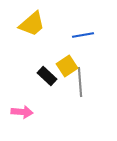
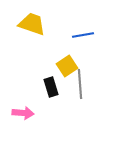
yellow trapezoid: rotated 120 degrees counterclockwise
black rectangle: moved 4 px right, 11 px down; rotated 30 degrees clockwise
gray line: moved 2 px down
pink arrow: moved 1 px right, 1 px down
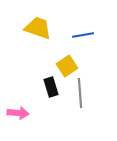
yellow trapezoid: moved 6 px right, 4 px down
gray line: moved 9 px down
pink arrow: moved 5 px left
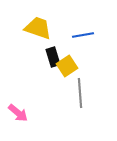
black rectangle: moved 2 px right, 30 px up
pink arrow: rotated 35 degrees clockwise
